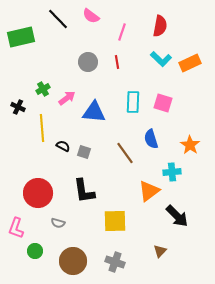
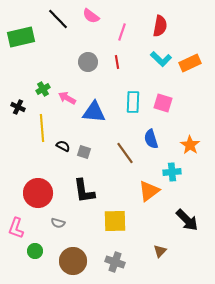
pink arrow: rotated 114 degrees counterclockwise
black arrow: moved 10 px right, 4 px down
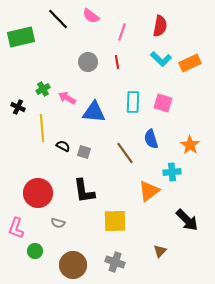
brown circle: moved 4 px down
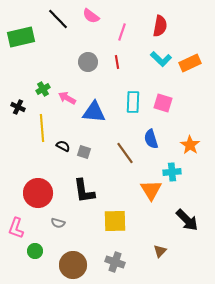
orange triangle: moved 2 px right, 1 px up; rotated 25 degrees counterclockwise
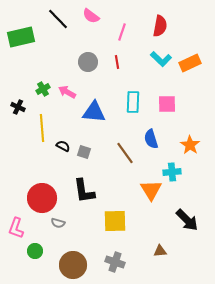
pink arrow: moved 6 px up
pink square: moved 4 px right, 1 px down; rotated 18 degrees counterclockwise
red circle: moved 4 px right, 5 px down
brown triangle: rotated 40 degrees clockwise
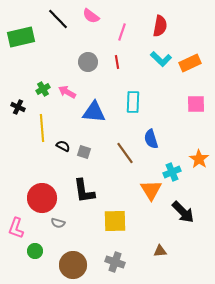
pink square: moved 29 px right
orange star: moved 9 px right, 14 px down
cyan cross: rotated 18 degrees counterclockwise
black arrow: moved 4 px left, 8 px up
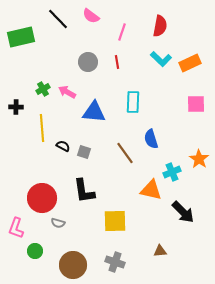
black cross: moved 2 px left; rotated 24 degrees counterclockwise
orange triangle: rotated 45 degrees counterclockwise
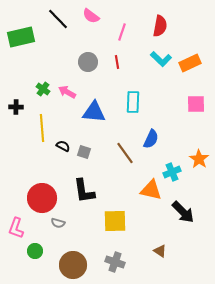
green cross: rotated 24 degrees counterclockwise
blue semicircle: rotated 138 degrees counterclockwise
brown triangle: rotated 40 degrees clockwise
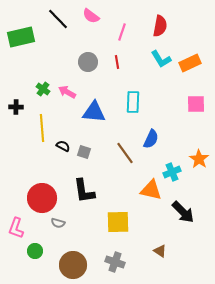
cyan L-shape: rotated 15 degrees clockwise
yellow square: moved 3 px right, 1 px down
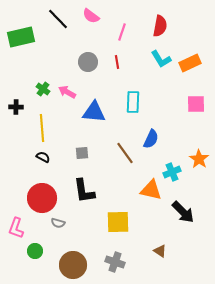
black semicircle: moved 20 px left, 11 px down
gray square: moved 2 px left, 1 px down; rotated 24 degrees counterclockwise
